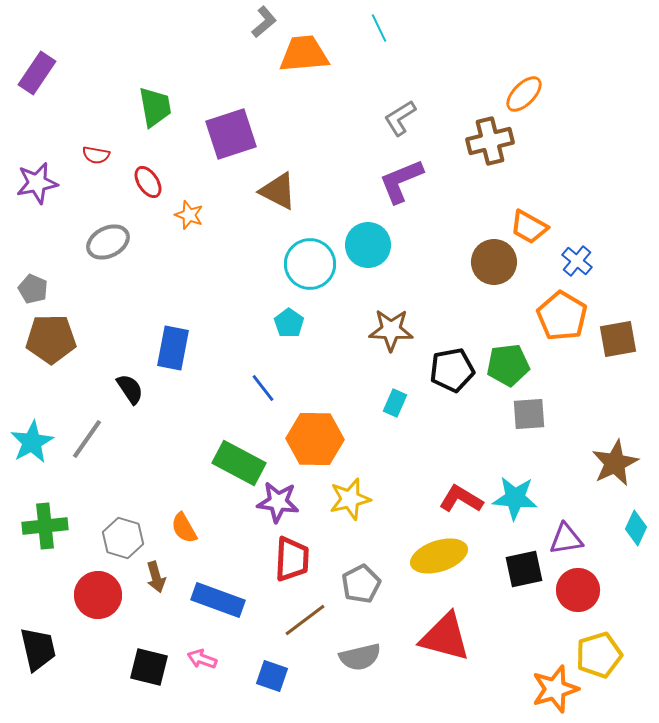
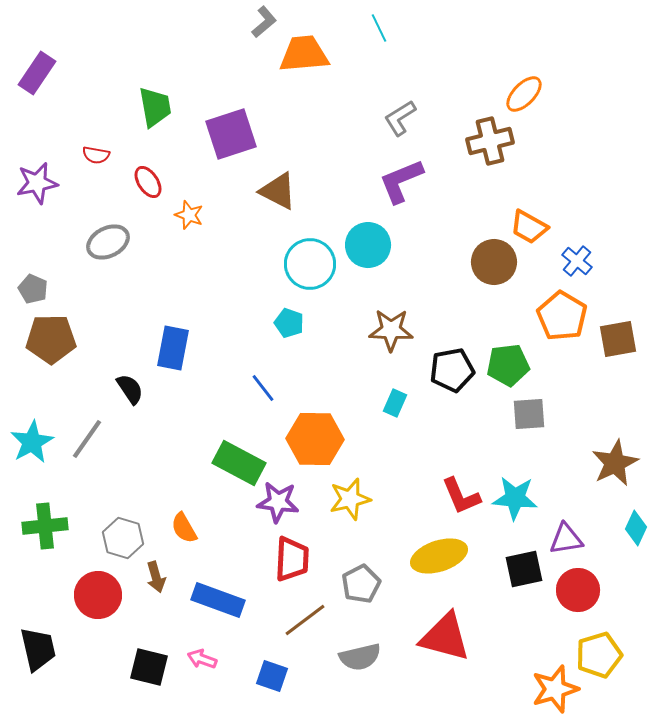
cyan pentagon at (289, 323): rotated 16 degrees counterclockwise
red L-shape at (461, 499): moved 3 px up; rotated 144 degrees counterclockwise
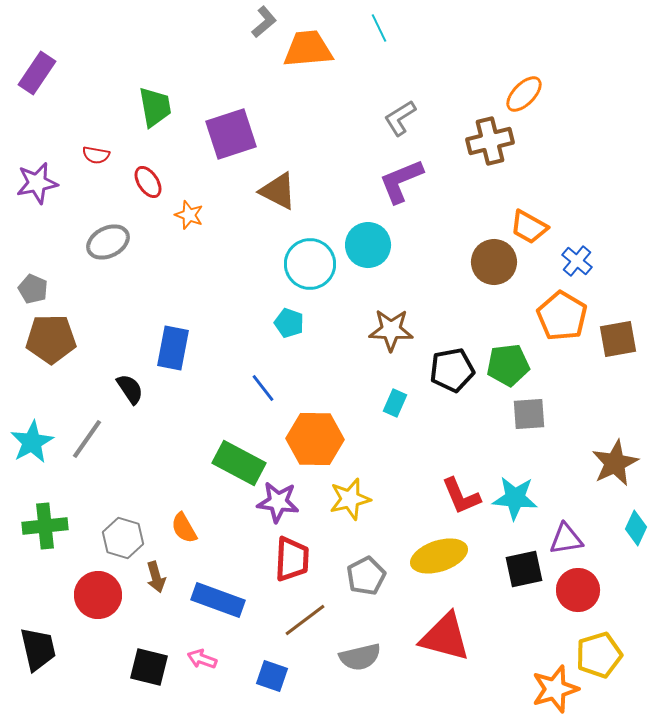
orange trapezoid at (304, 54): moved 4 px right, 5 px up
gray pentagon at (361, 584): moved 5 px right, 8 px up
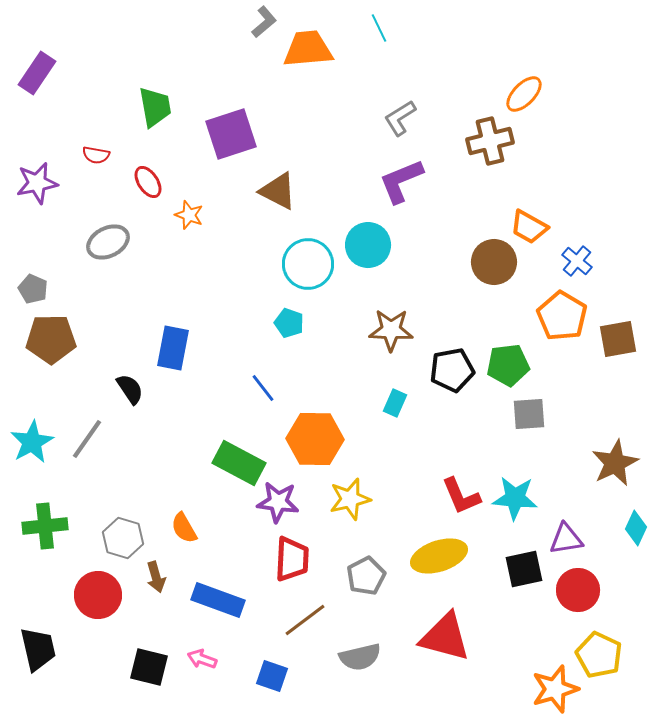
cyan circle at (310, 264): moved 2 px left
yellow pentagon at (599, 655): rotated 30 degrees counterclockwise
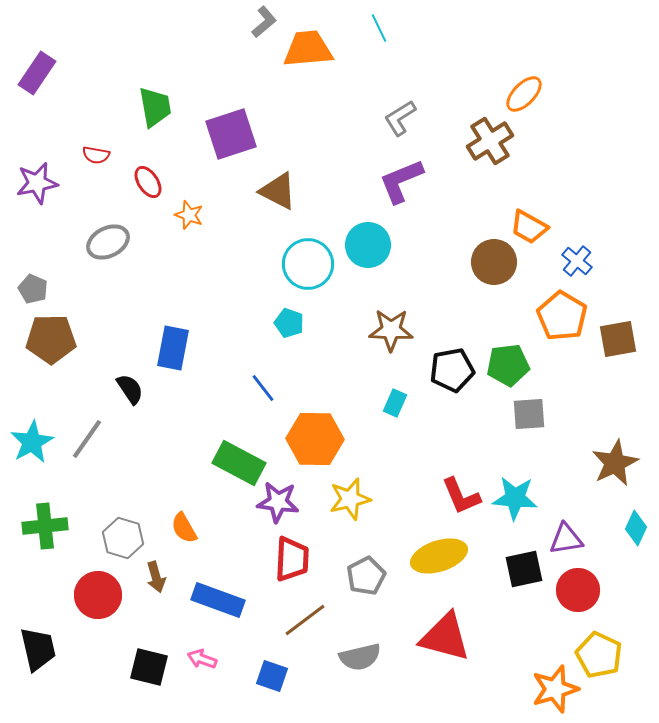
brown cross at (490, 141): rotated 18 degrees counterclockwise
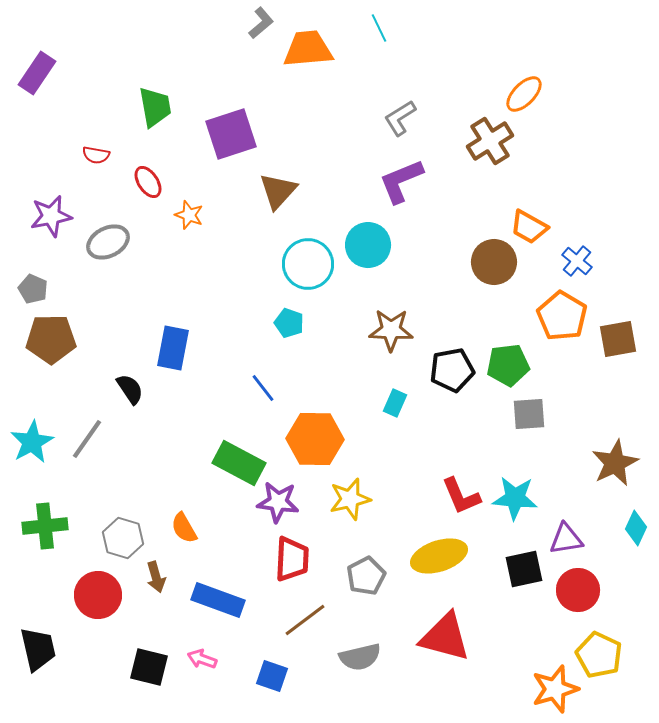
gray L-shape at (264, 22): moved 3 px left, 1 px down
purple star at (37, 183): moved 14 px right, 33 px down
brown triangle at (278, 191): rotated 45 degrees clockwise
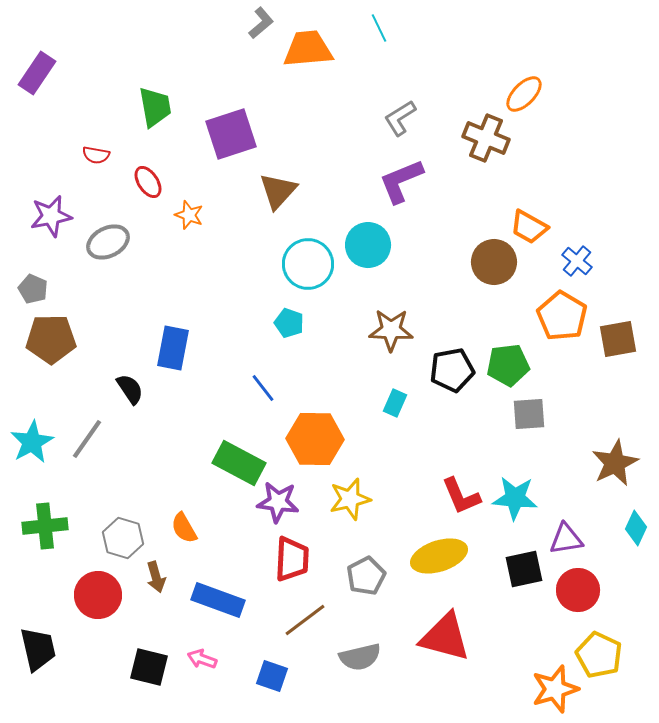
brown cross at (490, 141): moved 4 px left, 3 px up; rotated 36 degrees counterclockwise
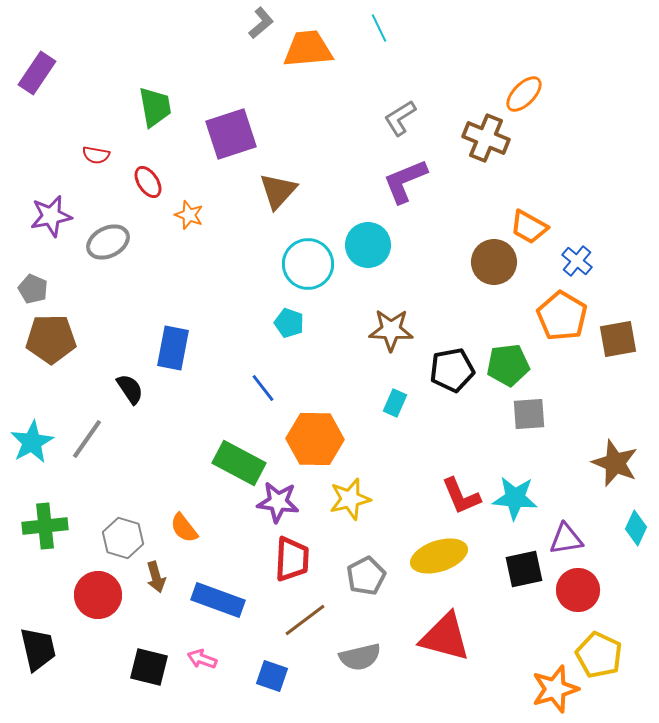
purple L-shape at (401, 181): moved 4 px right
brown star at (615, 463): rotated 24 degrees counterclockwise
orange semicircle at (184, 528): rotated 8 degrees counterclockwise
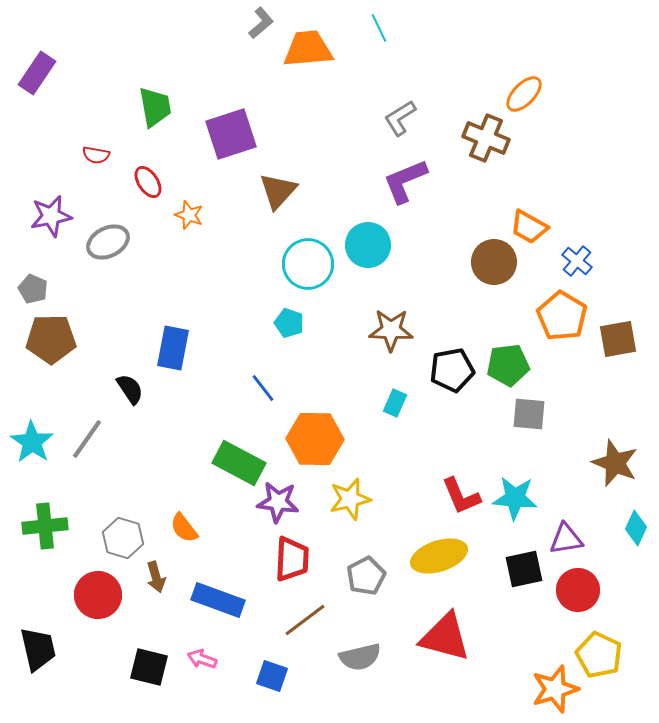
gray square at (529, 414): rotated 9 degrees clockwise
cyan star at (32, 442): rotated 9 degrees counterclockwise
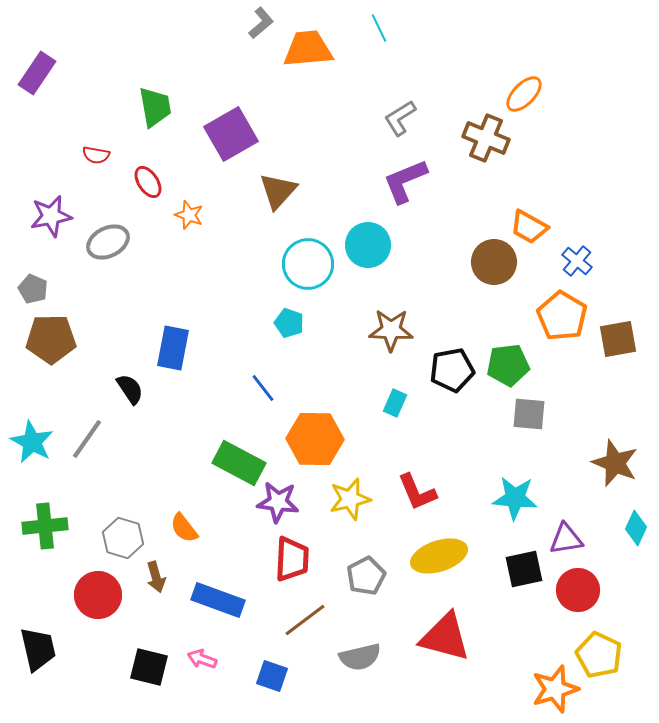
purple square at (231, 134): rotated 12 degrees counterclockwise
cyan star at (32, 442): rotated 6 degrees counterclockwise
red L-shape at (461, 496): moved 44 px left, 4 px up
